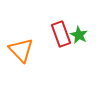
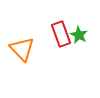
orange triangle: moved 1 px right, 1 px up
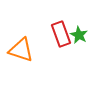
orange triangle: moved 1 px left, 1 px down; rotated 28 degrees counterclockwise
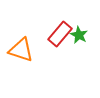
red rectangle: moved 1 px left; rotated 60 degrees clockwise
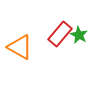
orange triangle: moved 1 px left, 3 px up; rotated 12 degrees clockwise
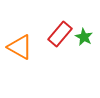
green star: moved 5 px right, 2 px down
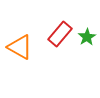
green star: moved 3 px right; rotated 12 degrees clockwise
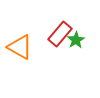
green star: moved 11 px left, 3 px down
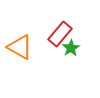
green star: moved 5 px left, 8 px down
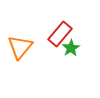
orange triangle: rotated 40 degrees clockwise
